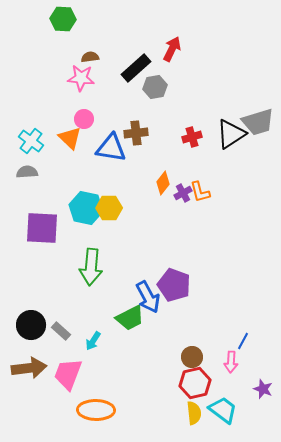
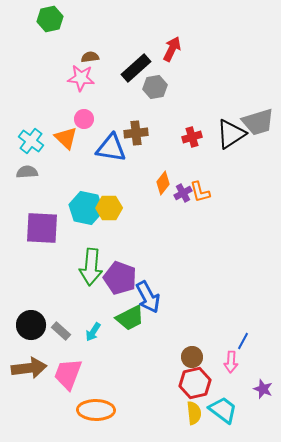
green hexagon: moved 13 px left; rotated 15 degrees counterclockwise
orange triangle: moved 4 px left
purple pentagon: moved 54 px left, 7 px up
cyan arrow: moved 9 px up
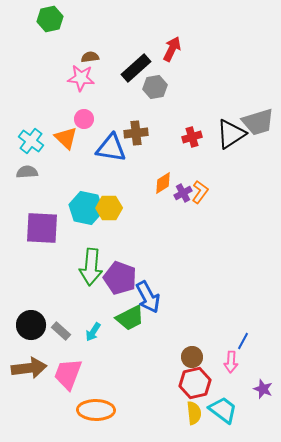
orange diamond: rotated 20 degrees clockwise
orange L-shape: rotated 130 degrees counterclockwise
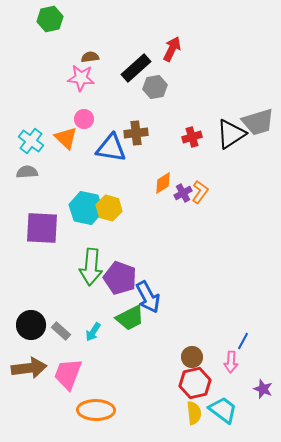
yellow hexagon: rotated 15 degrees clockwise
